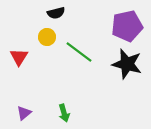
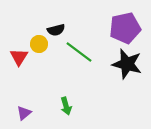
black semicircle: moved 17 px down
purple pentagon: moved 2 px left, 2 px down
yellow circle: moved 8 px left, 7 px down
green arrow: moved 2 px right, 7 px up
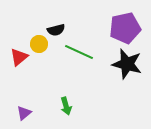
green line: rotated 12 degrees counterclockwise
red triangle: rotated 18 degrees clockwise
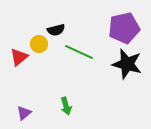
purple pentagon: moved 1 px left
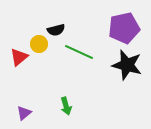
black star: moved 1 px down
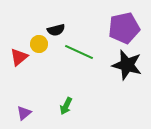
green arrow: rotated 42 degrees clockwise
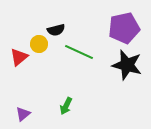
purple triangle: moved 1 px left, 1 px down
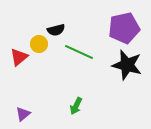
green arrow: moved 10 px right
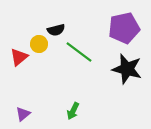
green line: rotated 12 degrees clockwise
black star: moved 4 px down
green arrow: moved 3 px left, 5 px down
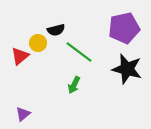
yellow circle: moved 1 px left, 1 px up
red triangle: moved 1 px right, 1 px up
green arrow: moved 1 px right, 26 px up
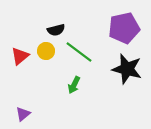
yellow circle: moved 8 px right, 8 px down
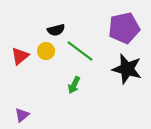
green line: moved 1 px right, 1 px up
purple triangle: moved 1 px left, 1 px down
